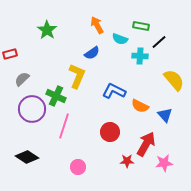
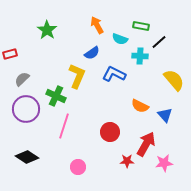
blue L-shape: moved 17 px up
purple circle: moved 6 px left
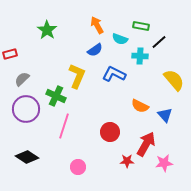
blue semicircle: moved 3 px right, 3 px up
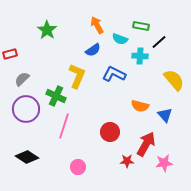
blue semicircle: moved 2 px left
orange semicircle: rotated 12 degrees counterclockwise
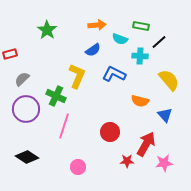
orange arrow: rotated 114 degrees clockwise
yellow semicircle: moved 5 px left
orange semicircle: moved 5 px up
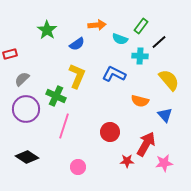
green rectangle: rotated 63 degrees counterclockwise
blue semicircle: moved 16 px left, 6 px up
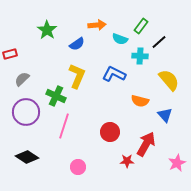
purple circle: moved 3 px down
pink star: moved 13 px right; rotated 18 degrees counterclockwise
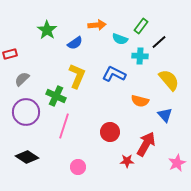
blue semicircle: moved 2 px left, 1 px up
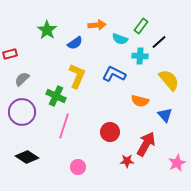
purple circle: moved 4 px left
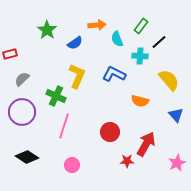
cyan semicircle: moved 3 px left; rotated 49 degrees clockwise
blue triangle: moved 11 px right
pink circle: moved 6 px left, 2 px up
